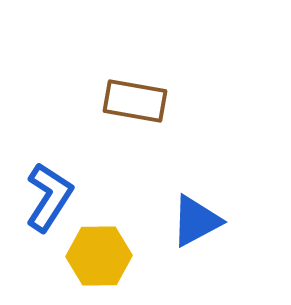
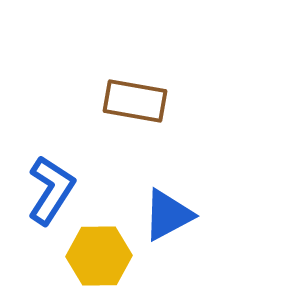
blue L-shape: moved 2 px right, 7 px up
blue triangle: moved 28 px left, 6 px up
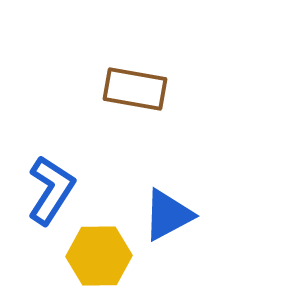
brown rectangle: moved 12 px up
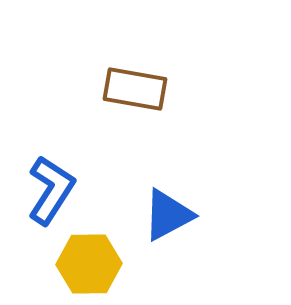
yellow hexagon: moved 10 px left, 8 px down
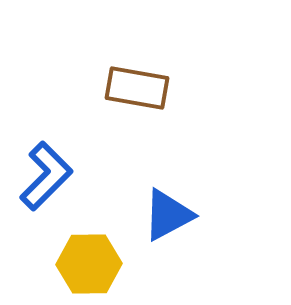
brown rectangle: moved 2 px right, 1 px up
blue L-shape: moved 5 px left, 14 px up; rotated 12 degrees clockwise
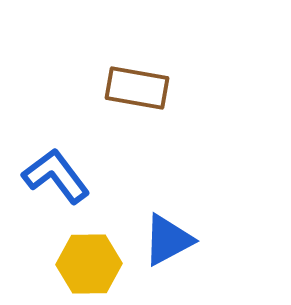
blue L-shape: moved 10 px right; rotated 82 degrees counterclockwise
blue triangle: moved 25 px down
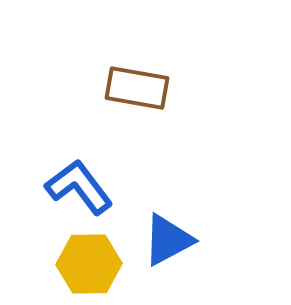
blue L-shape: moved 23 px right, 11 px down
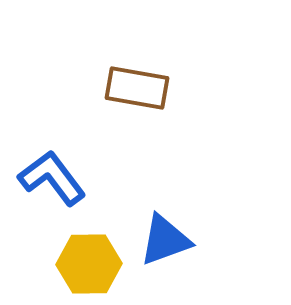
blue L-shape: moved 27 px left, 9 px up
blue triangle: moved 3 px left; rotated 8 degrees clockwise
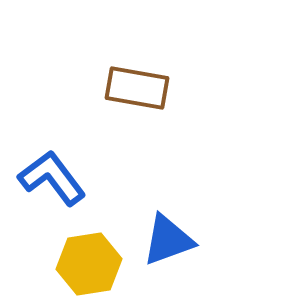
blue triangle: moved 3 px right
yellow hexagon: rotated 8 degrees counterclockwise
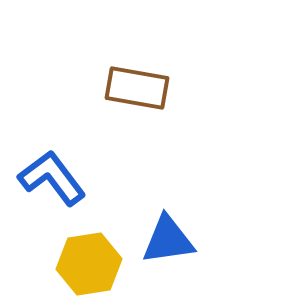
blue triangle: rotated 12 degrees clockwise
